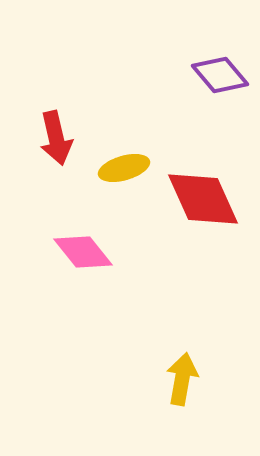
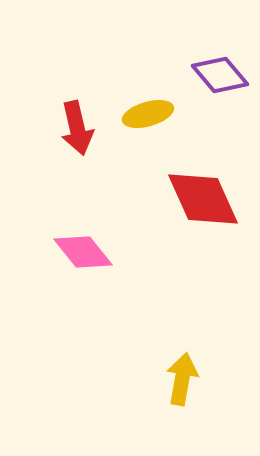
red arrow: moved 21 px right, 10 px up
yellow ellipse: moved 24 px right, 54 px up
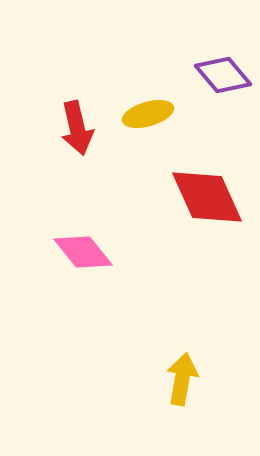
purple diamond: moved 3 px right
red diamond: moved 4 px right, 2 px up
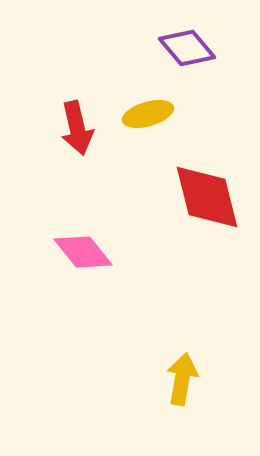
purple diamond: moved 36 px left, 27 px up
red diamond: rotated 10 degrees clockwise
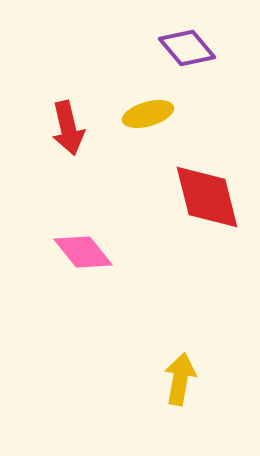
red arrow: moved 9 px left
yellow arrow: moved 2 px left
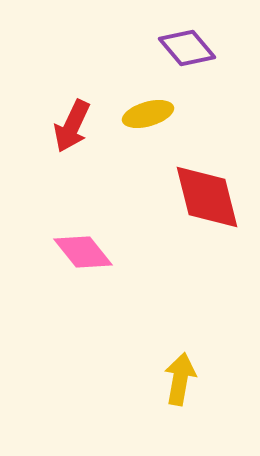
red arrow: moved 4 px right, 2 px up; rotated 38 degrees clockwise
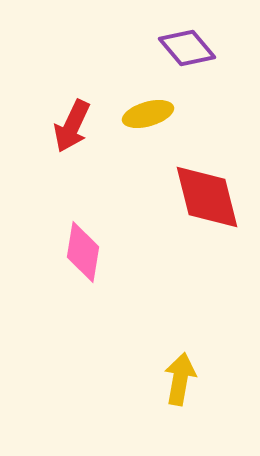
pink diamond: rotated 48 degrees clockwise
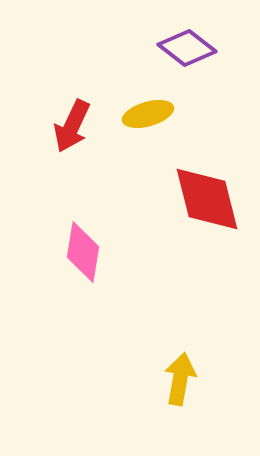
purple diamond: rotated 12 degrees counterclockwise
red diamond: moved 2 px down
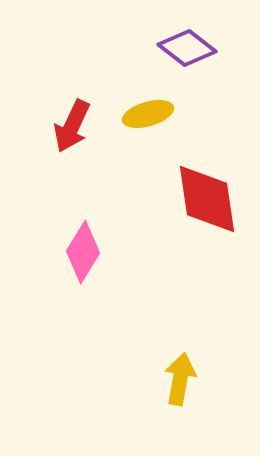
red diamond: rotated 6 degrees clockwise
pink diamond: rotated 22 degrees clockwise
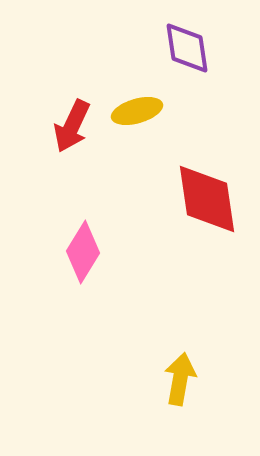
purple diamond: rotated 44 degrees clockwise
yellow ellipse: moved 11 px left, 3 px up
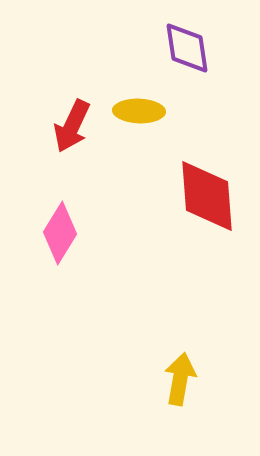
yellow ellipse: moved 2 px right; rotated 18 degrees clockwise
red diamond: moved 3 px up; rotated 4 degrees clockwise
pink diamond: moved 23 px left, 19 px up
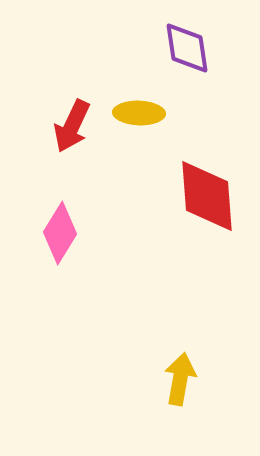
yellow ellipse: moved 2 px down
